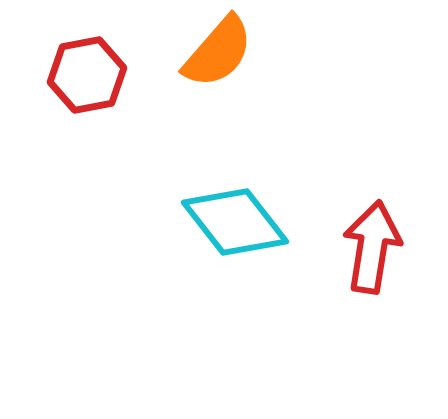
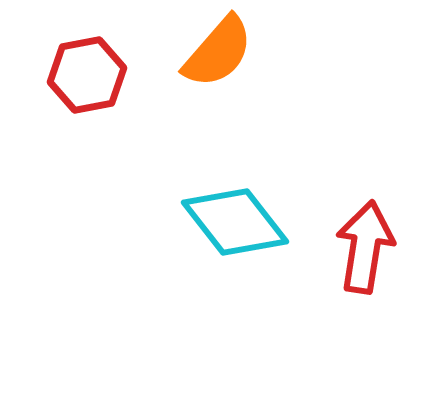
red arrow: moved 7 px left
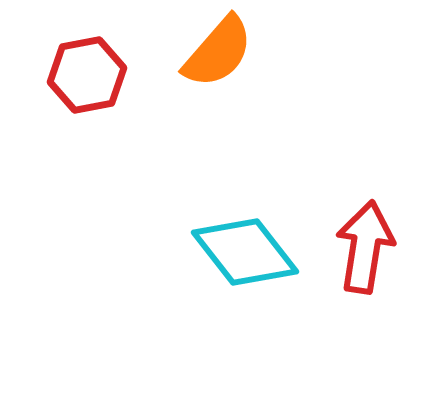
cyan diamond: moved 10 px right, 30 px down
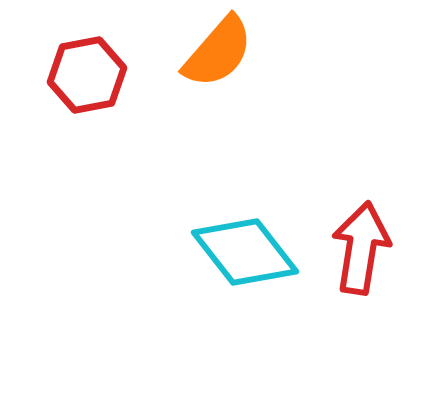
red arrow: moved 4 px left, 1 px down
